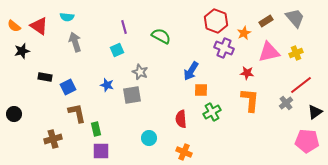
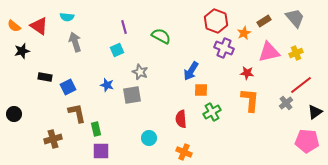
brown rectangle: moved 2 px left
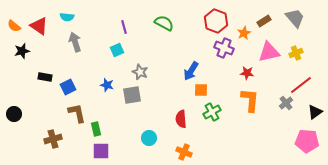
green semicircle: moved 3 px right, 13 px up
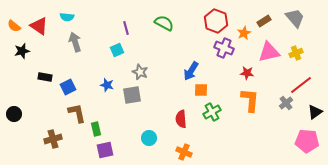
purple line: moved 2 px right, 1 px down
purple square: moved 4 px right, 1 px up; rotated 12 degrees counterclockwise
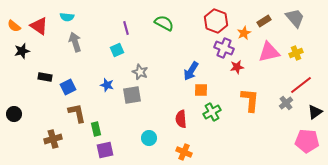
red star: moved 10 px left, 6 px up; rotated 16 degrees counterclockwise
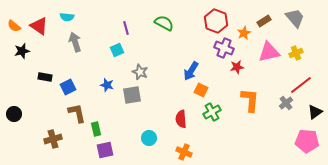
orange square: rotated 24 degrees clockwise
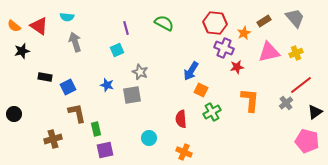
red hexagon: moved 1 px left, 2 px down; rotated 15 degrees counterclockwise
pink pentagon: rotated 10 degrees clockwise
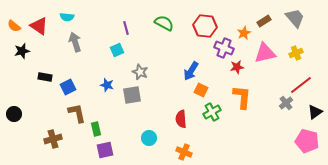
red hexagon: moved 10 px left, 3 px down
pink triangle: moved 4 px left, 1 px down
orange L-shape: moved 8 px left, 3 px up
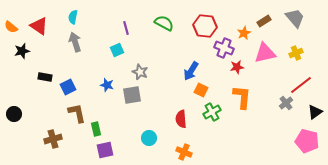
cyan semicircle: moved 6 px right; rotated 96 degrees clockwise
orange semicircle: moved 3 px left, 1 px down
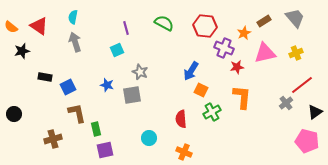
red line: moved 1 px right
